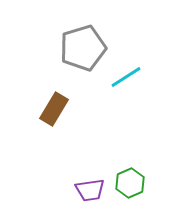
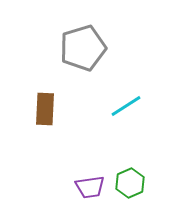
cyan line: moved 29 px down
brown rectangle: moved 9 px left; rotated 28 degrees counterclockwise
purple trapezoid: moved 3 px up
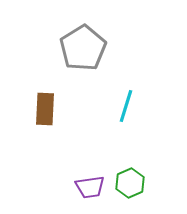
gray pentagon: rotated 15 degrees counterclockwise
cyan line: rotated 40 degrees counterclockwise
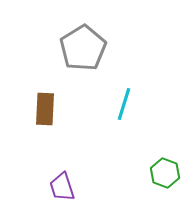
cyan line: moved 2 px left, 2 px up
green hexagon: moved 35 px right, 10 px up; rotated 16 degrees counterclockwise
purple trapezoid: moved 28 px left; rotated 80 degrees clockwise
